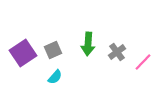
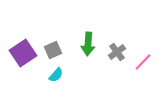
cyan semicircle: moved 1 px right, 2 px up
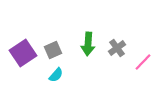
gray cross: moved 4 px up
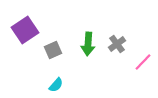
gray cross: moved 4 px up
purple square: moved 2 px right, 23 px up
cyan semicircle: moved 10 px down
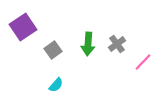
purple square: moved 2 px left, 3 px up
gray square: rotated 12 degrees counterclockwise
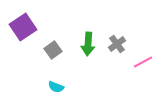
pink line: rotated 18 degrees clockwise
cyan semicircle: moved 2 px down; rotated 70 degrees clockwise
